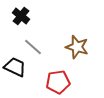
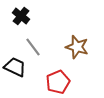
gray line: rotated 12 degrees clockwise
red pentagon: rotated 15 degrees counterclockwise
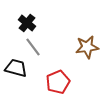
black cross: moved 6 px right, 7 px down
brown star: moved 10 px right; rotated 25 degrees counterclockwise
black trapezoid: moved 1 px right, 1 px down; rotated 10 degrees counterclockwise
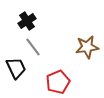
black cross: moved 2 px up; rotated 18 degrees clockwise
black trapezoid: rotated 50 degrees clockwise
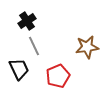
gray line: moved 1 px right, 1 px up; rotated 12 degrees clockwise
black trapezoid: moved 3 px right, 1 px down
red pentagon: moved 6 px up
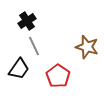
brown star: rotated 25 degrees clockwise
black trapezoid: rotated 60 degrees clockwise
red pentagon: rotated 15 degrees counterclockwise
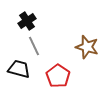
black trapezoid: rotated 110 degrees counterclockwise
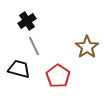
brown star: rotated 20 degrees clockwise
